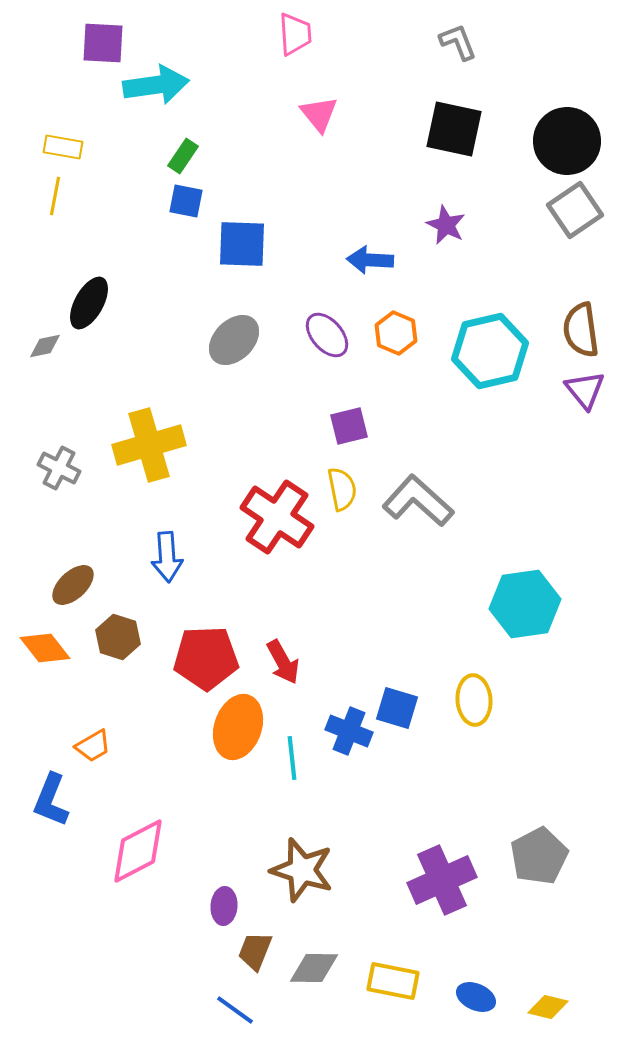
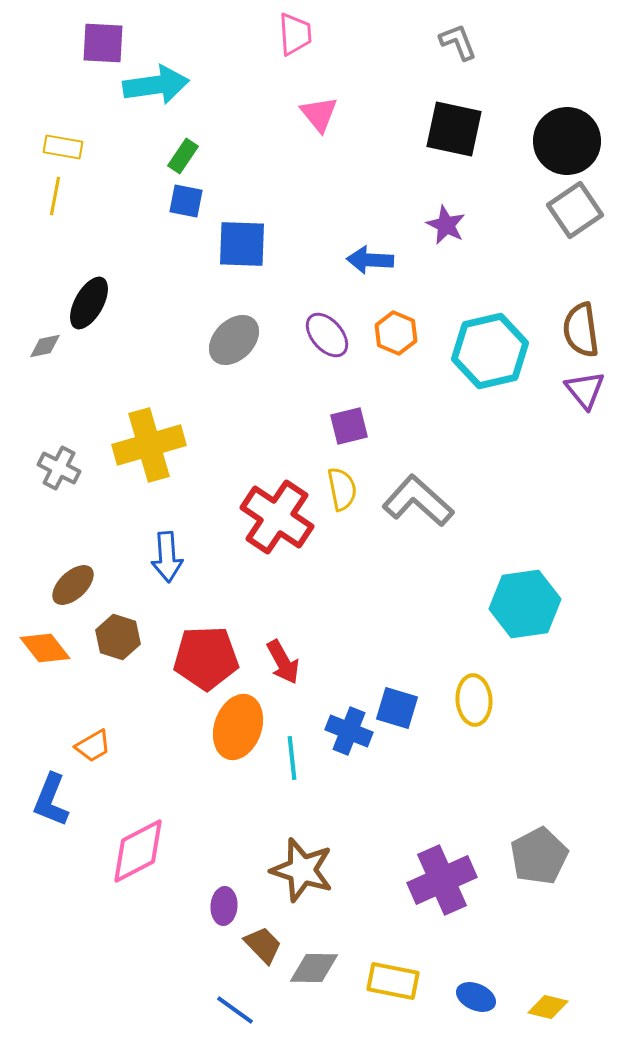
brown trapezoid at (255, 951): moved 8 px right, 6 px up; rotated 114 degrees clockwise
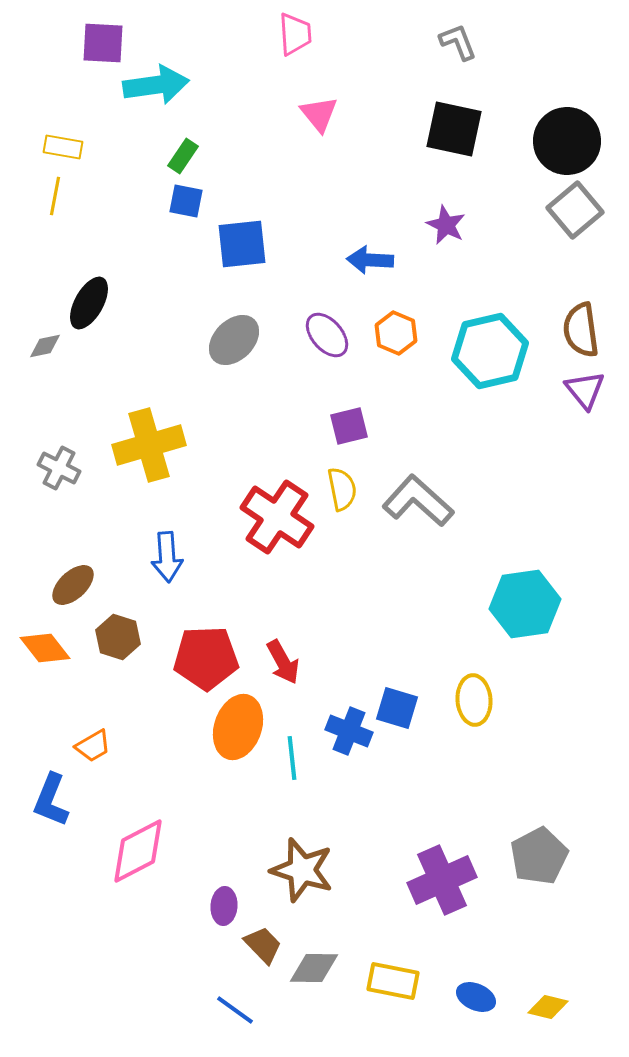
gray square at (575, 210): rotated 6 degrees counterclockwise
blue square at (242, 244): rotated 8 degrees counterclockwise
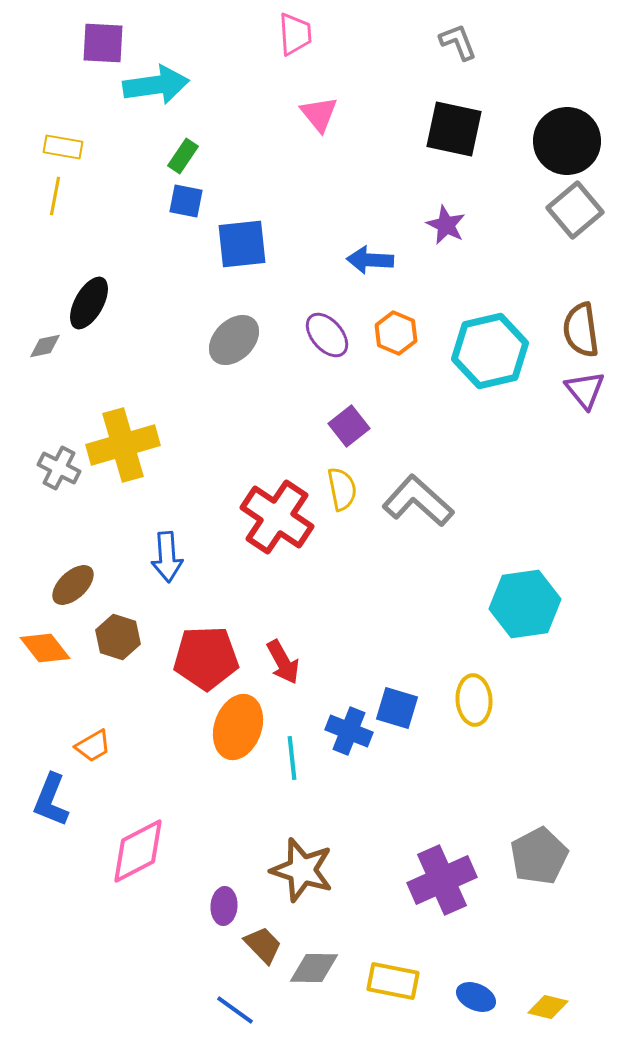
purple square at (349, 426): rotated 24 degrees counterclockwise
yellow cross at (149, 445): moved 26 px left
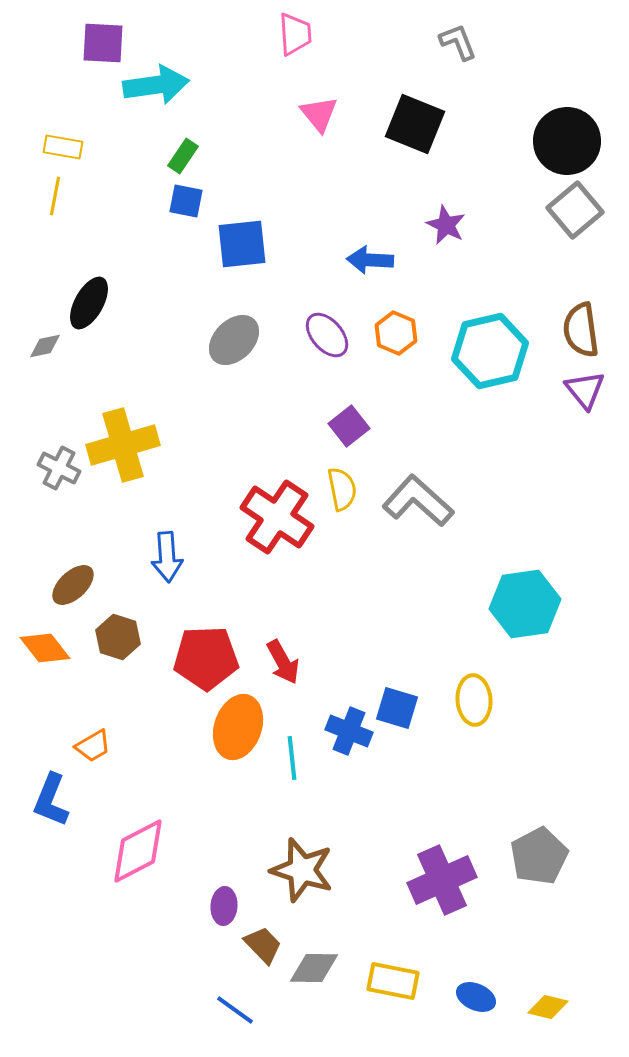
black square at (454, 129): moved 39 px left, 5 px up; rotated 10 degrees clockwise
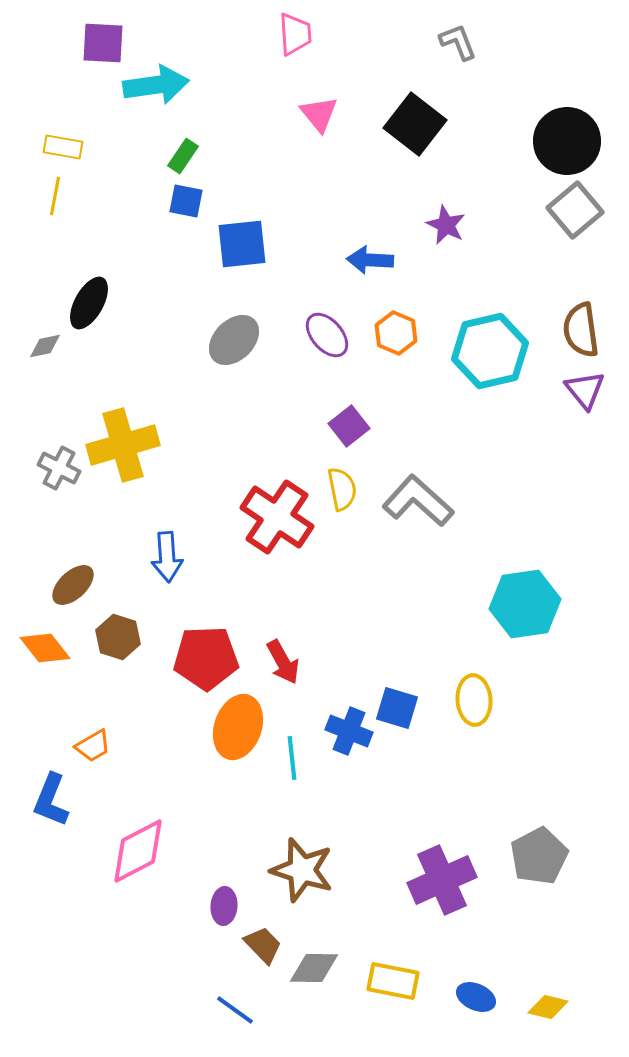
black square at (415, 124): rotated 16 degrees clockwise
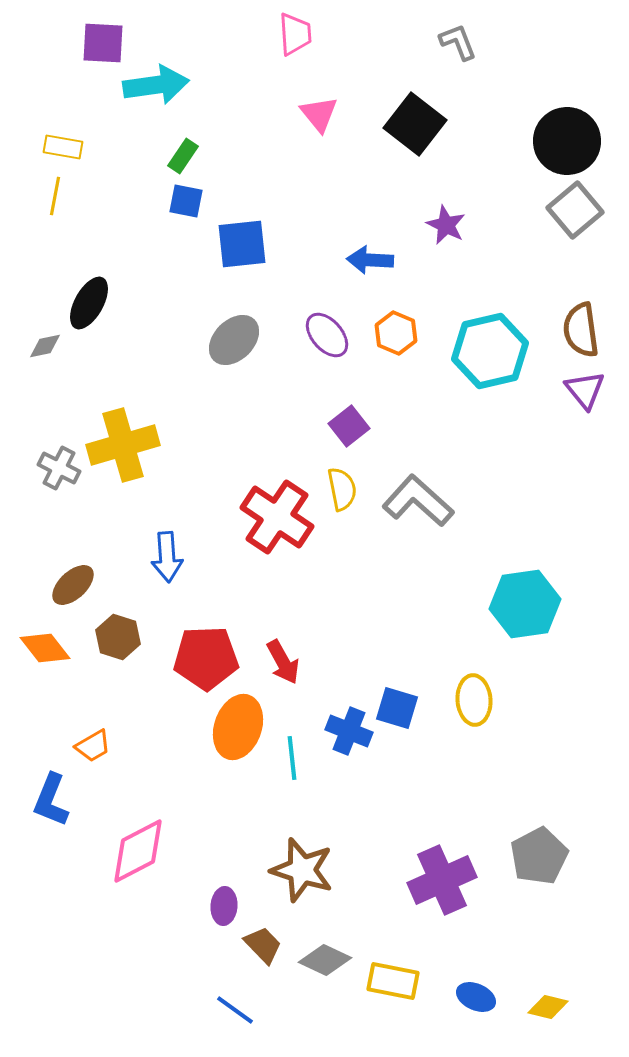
gray diamond at (314, 968): moved 11 px right, 8 px up; rotated 24 degrees clockwise
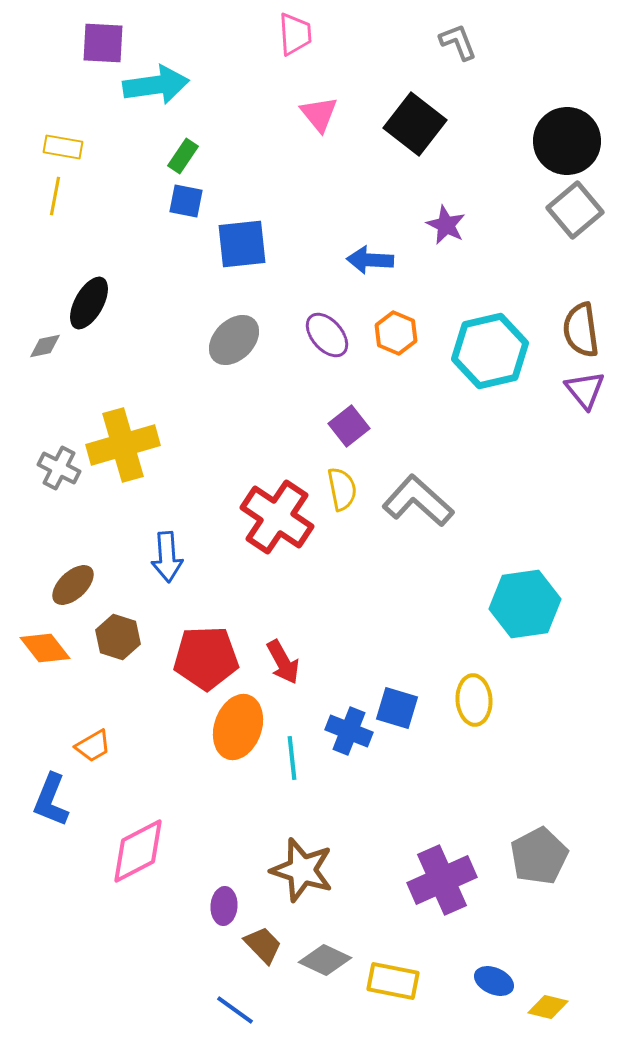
blue ellipse at (476, 997): moved 18 px right, 16 px up
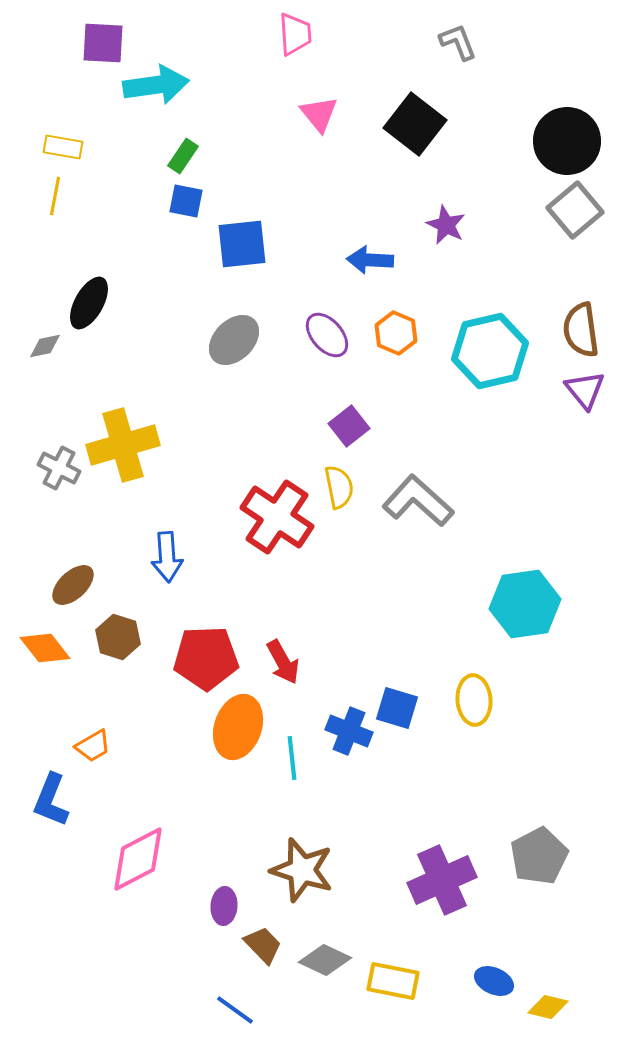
yellow semicircle at (342, 489): moved 3 px left, 2 px up
pink diamond at (138, 851): moved 8 px down
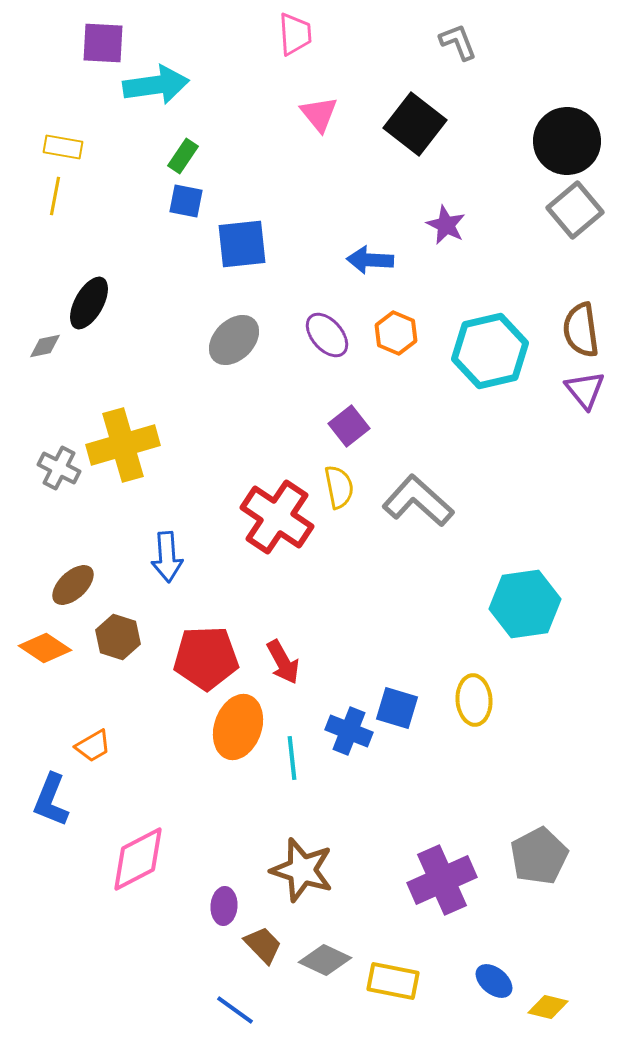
orange diamond at (45, 648): rotated 18 degrees counterclockwise
blue ellipse at (494, 981): rotated 15 degrees clockwise
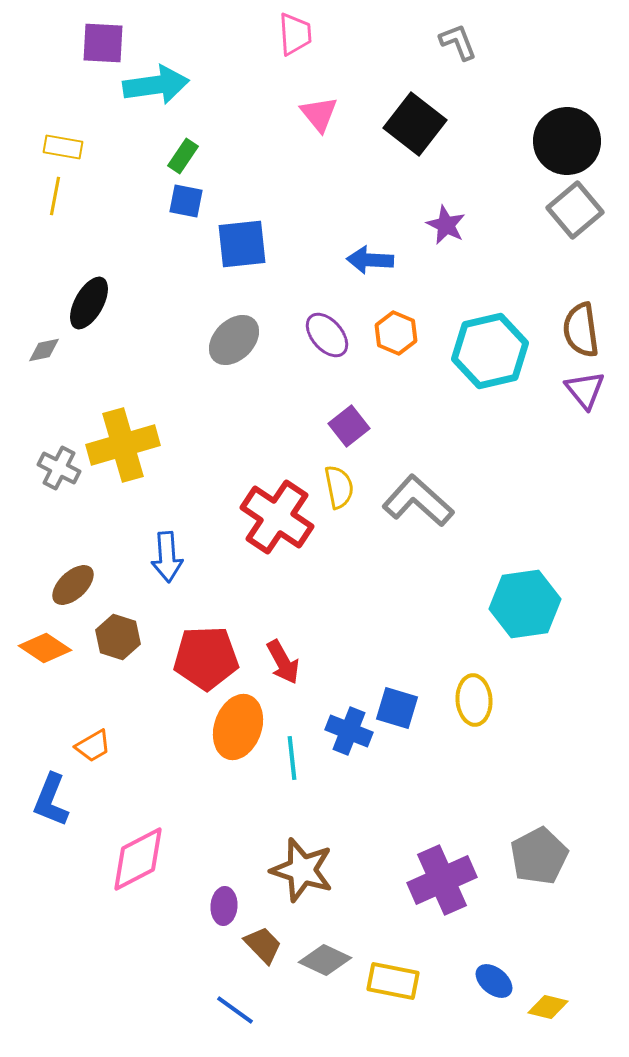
gray diamond at (45, 346): moved 1 px left, 4 px down
